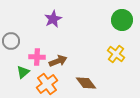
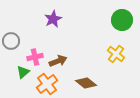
pink cross: moved 2 px left; rotated 14 degrees counterclockwise
brown diamond: rotated 15 degrees counterclockwise
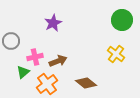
purple star: moved 4 px down
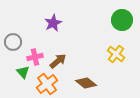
gray circle: moved 2 px right, 1 px down
brown arrow: rotated 18 degrees counterclockwise
green triangle: rotated 32 degrees counterclockwise
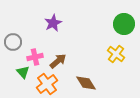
green circle: moved 2 px right, 4 px down
brown diamond: rotated 20 degrees clockwise
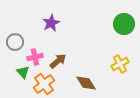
purple star: moved 2 px left
gray circle: moved 2 px right
yellow cross: moved 4 px right, 10 px down; rotated 24 degrees clockwise
orange cross: moved 3 px left
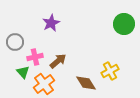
yellow cross: moved 10 px left, 7 px down
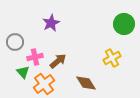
yellow cross: moved 2 px right, 13 px up
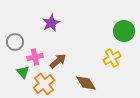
green circle: moved 7 px down
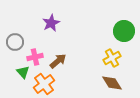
brown diamond: moved 26 px right
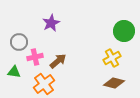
gray circle: moved 4 px right
green triangle: moved 9 px left; rotated 40 degrees counterclockwise
brown diamond: moved 2 px right; rotated 45 degrees counterclockwise
